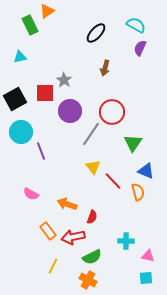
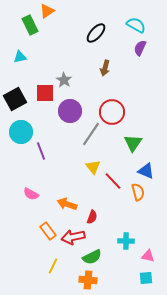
orange cross: rotated 24 degrees counterclockwise
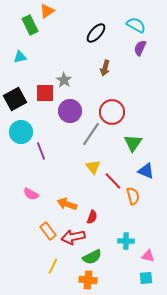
orange semicircle: moved 5 px left, 4 px down
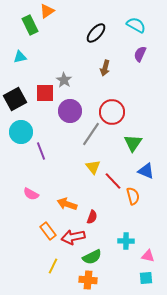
purple semicircle: moved 6 px down
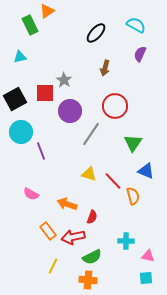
red circle: moved 3 px right, 6 px up
yellow triangle: moved 4 px left, 7 px down; rotated 35 degrees counterclockwise
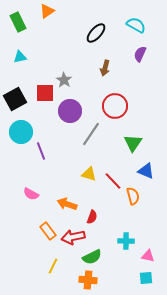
green rectangle: moved 12 px left, 3 px up
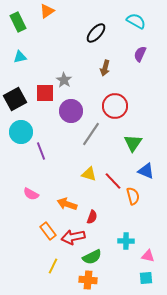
cyan semicircle: moved 4 px up
purple circle: moved 1 px right
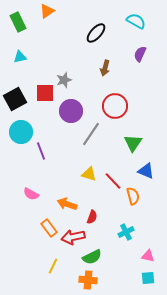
gray star: rotated 21 degrees clockwise
orange rectangle: moved 1 px right, 3 px up
cyan cross: moved 9 px up; rotated 28 degrees counterclockwise
cyan square: moved 2 px right
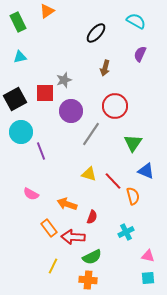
red arrow: rotated 15 degrees clockwise
